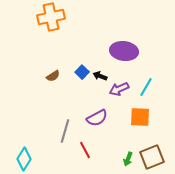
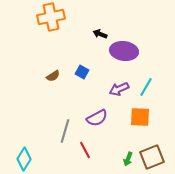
blue square: rotated 16 degrees counterclockwise
black arrow: moved 42 px up
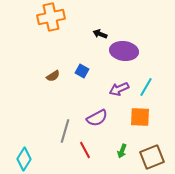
blue square: moved 1 px up
green arrow: moved 6 px left, 8 px up
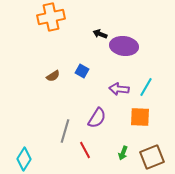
purple ellipse: moved 5 px up
purple arrow: rotated 30 degrees clockwise
purple semicircle: rotated 30 degrees counterclockwise
green arrow: moved 1 px right, 2 px down
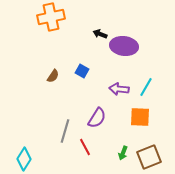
brown semicircle: rotated 24 degrees counterclockwise
red line: moved 3 px up
brown square: moved 3 px left
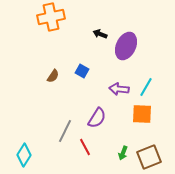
purple ellipse: moved 2 px right; rotated 72 degrees counterclockwise
orange square: moved 2 px right, 3 px up
gray line: rotated 10 degrees clockwise
cyan diamond: moved 4 px up
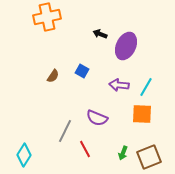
orange cross: moved 4 px left
purple arrow: moved 4 px up
purple semicircle: rotated 80 degrees clockwise
red line: moved 2 px down
